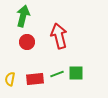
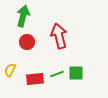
yellow semicircle: moved 9 px up; rotated 16 degrees clockwise
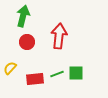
red arrow: rotated 20 degrees clockwise
yellow semicircle: moved 2 px up; rotated 16 degrees clockwise
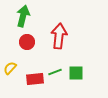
green line: moved 2 px left, 2 px up
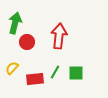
green arrow: moved 8 px left, 7 px down
yellow semicircle: moved 2 px right
green line: rotated 40 degrees counterclockwise
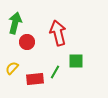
red arrow: moved 1 px left, 3 px up; rotated 20 degrees counterclockwise
green square: moved 12 px up
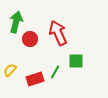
green arrow: moved 1 px right, 1 px up
red arrow: rotated 10 degrees counterclockwise
red circle: moved 3 px right, 3 px up
yellow semicircle: moved 2 px left, 2 px down
red rectangle: rotated 12 degrees counterclockwise
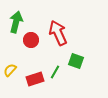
red circle: moved 1 px right, 1 px down
green square: rotated 21 degrees clockwise
